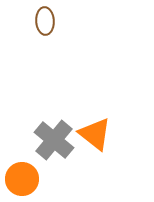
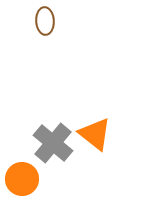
gray cross: moved 1 px left, 3 px down
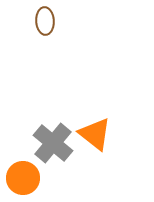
orange circle: moved 1 px right, 1 px up
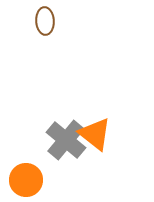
gray cross: moved 13 px right, 3 px up
orange circle: moved 3 px right, 2 px down
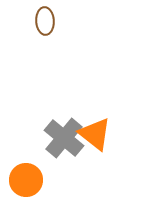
gray cross: moved 2 px left, 2 px up
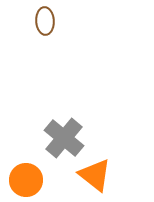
orange triangle: moved 41 px down
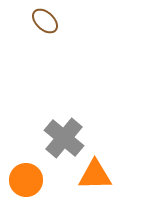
brown ellipse: rotated 44 degrees counterclockwise
orange triangle: rotated 39 degrees counterclockwise
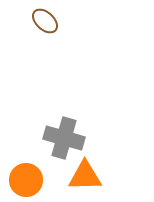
gray cross: rotated 24 degrees counterclockwise
orange triangle: moved 10 px left, 1 px down
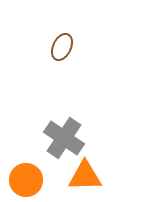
brown ellipse: moved 17 px right, 26 px down; rotated 72 degrees clockwise
gray cross: rotated 18 degrees clockwise
